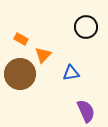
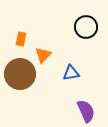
orange rectangle: rotated 72 degrees clockwise
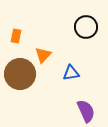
orange rectangle: moved 5 px left, 3 px up
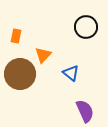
blue triangle: rotated 48 degrees clockwise
purple semicircle: moved 1 px left
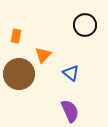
black circle: moved 1 px left, 2 px up
brown circle: moved 1 px left
purple semicircle: moved 15 px left
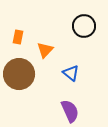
black circle: moved 1 px left, 1 px down
orange rectangle: moved 2 px right, 1 px down
orange triangle: moved 2 px right, 5 px up
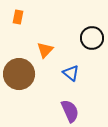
black circle: moved 8 px right, 12 px down
orange rectangle: moved 20 px up
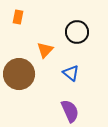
black circle: moved 15 px left, 6 px up
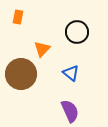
orange triangle: moved 3 px left, 1 px up
brown circle: moved 2 px right
